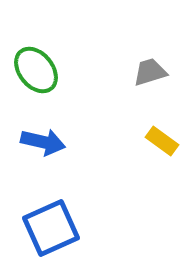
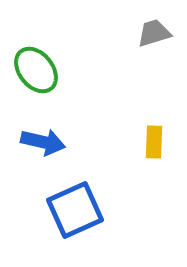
gray trapezoid: moved 4 px right, 39 px up
yellow rectangle: moved 8 px left, 1 px down; rotated 56 degrees clockwise
blue square: moved 24 px right, 18 px up
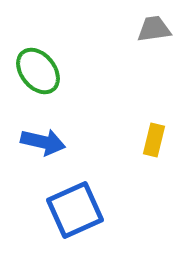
gray trapezoid: moved 4 px up; rotated 9 degrees clockwise
green ellipse: moved 2 px right, 1 px down
yellow rectangle: moved 2 px up; rotated 12 degrees clockwise
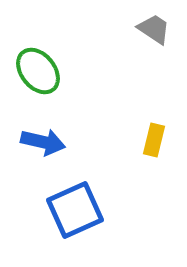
gray trapezoid: rotated 42 degrees clockwise
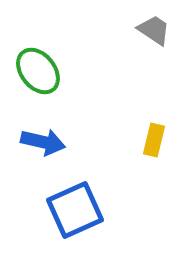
gray trapezoid: moved 1 px down
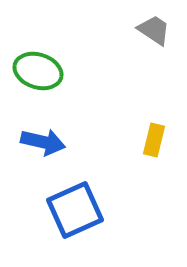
green ellipse: rotated 33 degrees counterclockwise
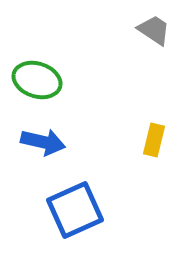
green ellipse: moved 1 px left, 9 px down
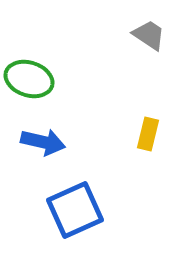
gray trapezoid: moved 5 px left, 5 px down
green ellipse: moved 8 px left, 1 px up
yellow rectangle: moved 6 px left, 6 px up
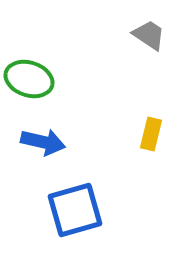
yellow rectangle: moved 3 px right
blue square: rotated 8 degrees clockwise
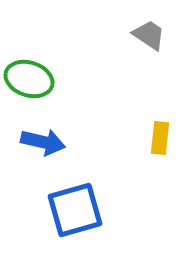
yellow rectangle: moved 9 px right, 4 px down; rotated 8 degrees counterclockwise
